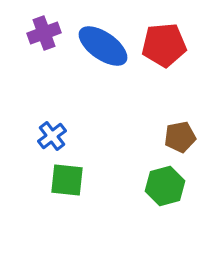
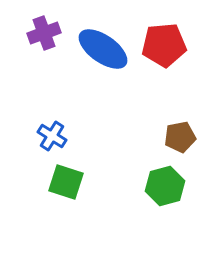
blue ellipse: moved 3 px down
blue cross: rotated 20 degrees counterclockwise
green square: moved 1 px left, 2 px down; rotated 12 degrees clockwise
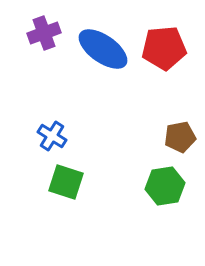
red pentagon: moved 3 px down
green hexagon: rotated 6 degrees clockwise
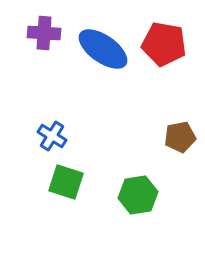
purple cross: rotated 24 degrees clockwise
red pentagon: moved 4 px up; rotated 15 degrees clockwise
green hexagon: moved 27 px left, 9 px down
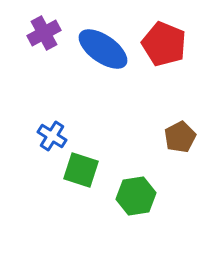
purple cross: rotated 32 degrees counterclockwise
red pentagon: rotated 12 degrees clockwise
brown pentagon: rotated 16 degrees counterclockwise
green square: moved 15 px right, 12 px up
green hexagon: moved 2 px left, 1 px down
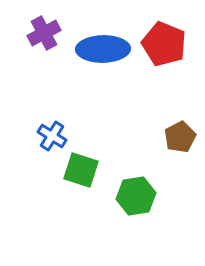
blue ellipse: rotated 36 degrees counterclockwise
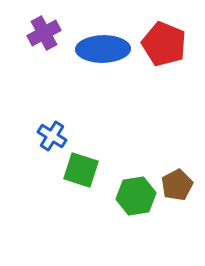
brown pentagon: moved 3 px left, 48 px down
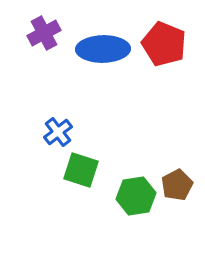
blue cross: moved 6 px right, 4 px up; rotated 20 degrees clockwise
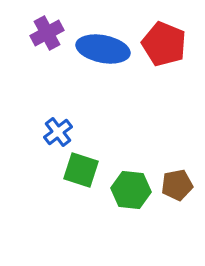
purple cross: moved 3 px right
blue ellipse: rotated 12 degrees clockwise
brown pentagon: rotated 16 degrees clockwise
green hexagon: moved 5 px left, 6 px up; rotated 15 degrees clockwise
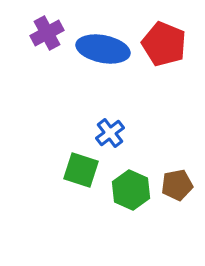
blue cross: moved 52 px right, 1 px down
green hexagon: rotated 18 degrees clockwise
